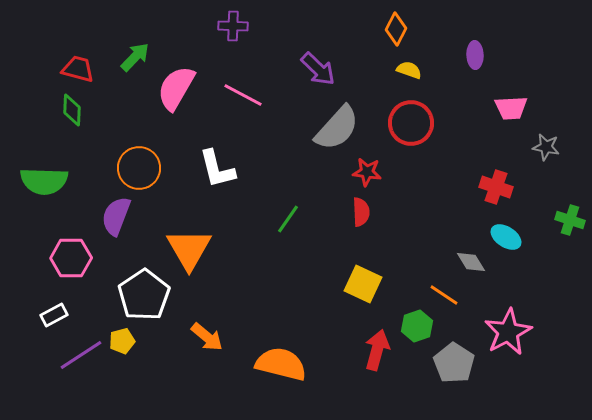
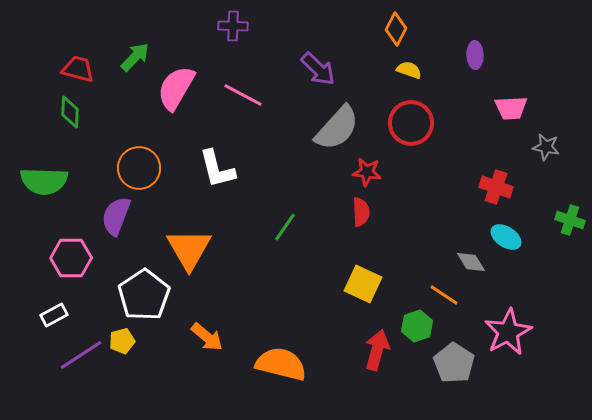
green diamond: moved 2 px left, 2 px down
green line: moved 3 px left, 8 px down
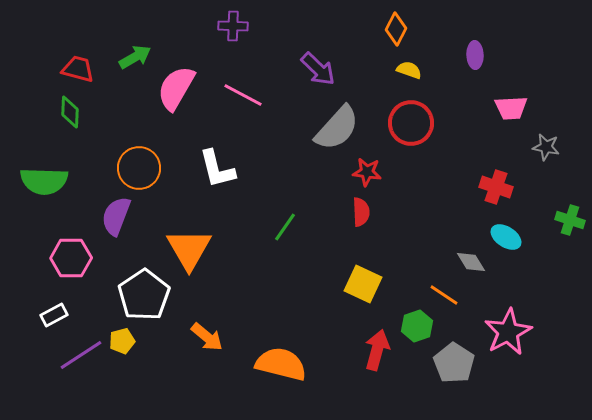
green arrow: rotated 16 degrees clockwise
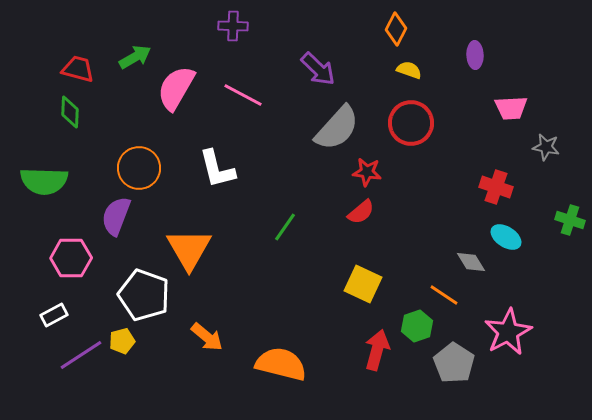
red semicircle: rotated 52 degrees clockwise
white pentagon: rotated 18 degrees counterclockwise
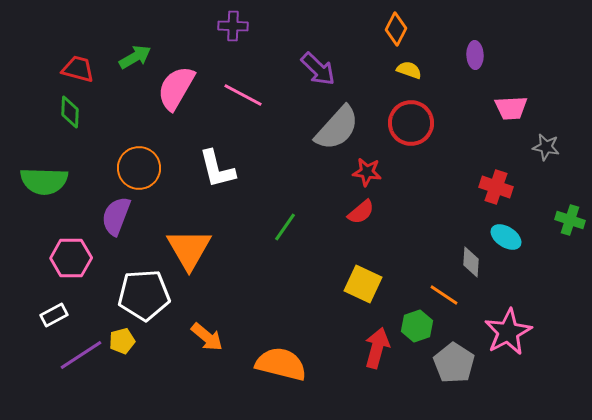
gray diamond: rotated 36 degrees clockwise
white pentagon: rotated 24 degrees counterclockwise
red arrow: moved 2 px up
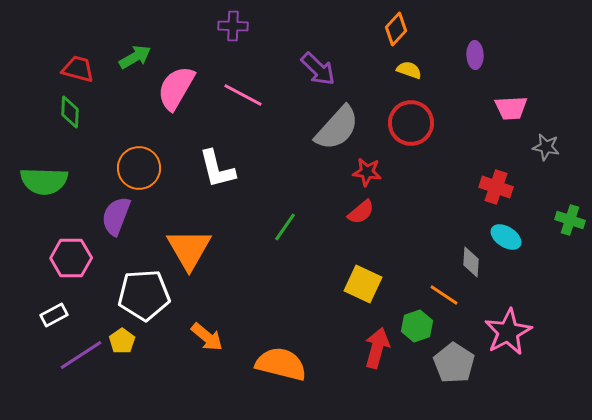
orange diamond: rotated 16 degrees clockwise
yellow pentagon: rotated 20 degrees counterclockwise
